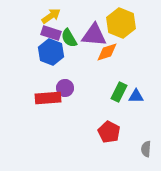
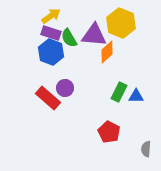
orange diamond: rotated 25 degrees counterclockwise
red rectangle: rotated 45 degrees clockwise
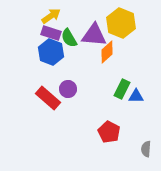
purple circle: moved 3 px right, 1 px down
green rectangle: moved 3 px right, 3 px up
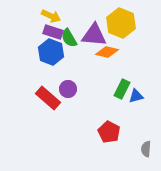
yellow arrow: rotated 60 degrees clockwise
purple rectangle: moved 2 px right, 1 px up
orange diamond: rotated 55 degrees clockwise
blue triangle: rotated 14 degrees counterclockwise
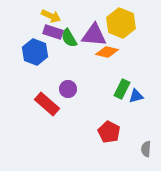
blue hexagon: moved 16 px left
red rectangle: moved 1 px left, 6 px down
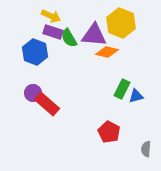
purple circle: moved 35 px left, 4 px down
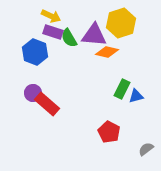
yellow hexagon: rotated 20 degrees clockwise
gray semicircle: rotated 49 degrees clockwise
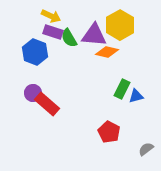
yellow hexagon: moved 1 px left, 2 px down; rotated 12 degrees counterclockwise
